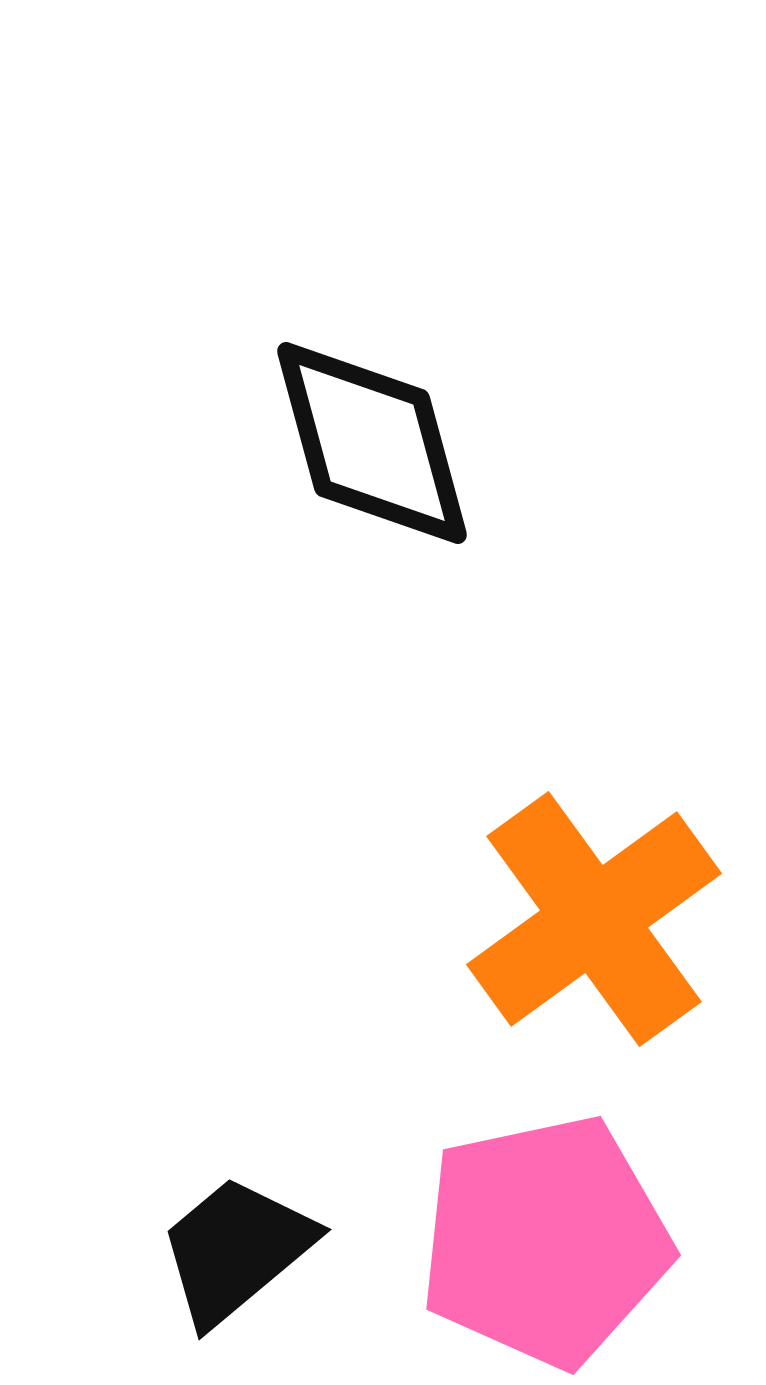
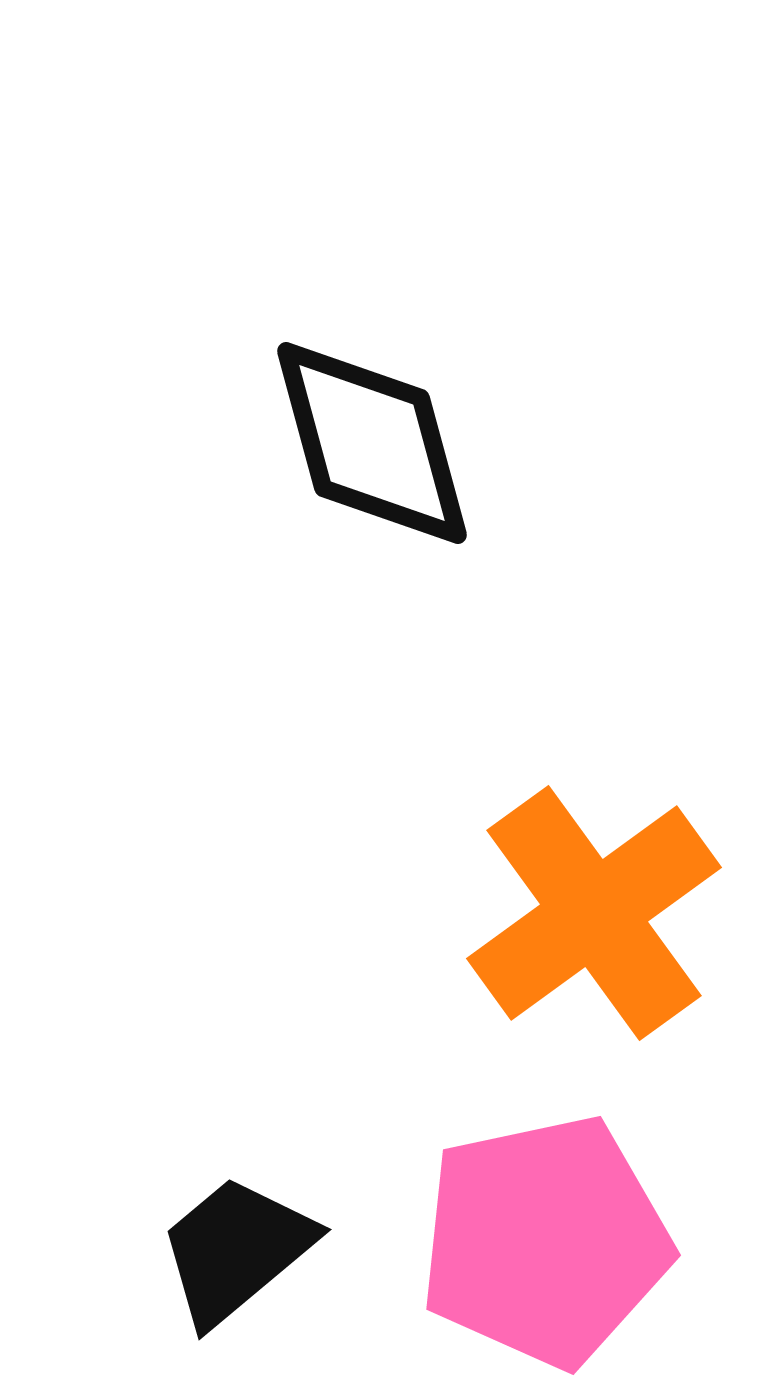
orange cross: moved 6 px up
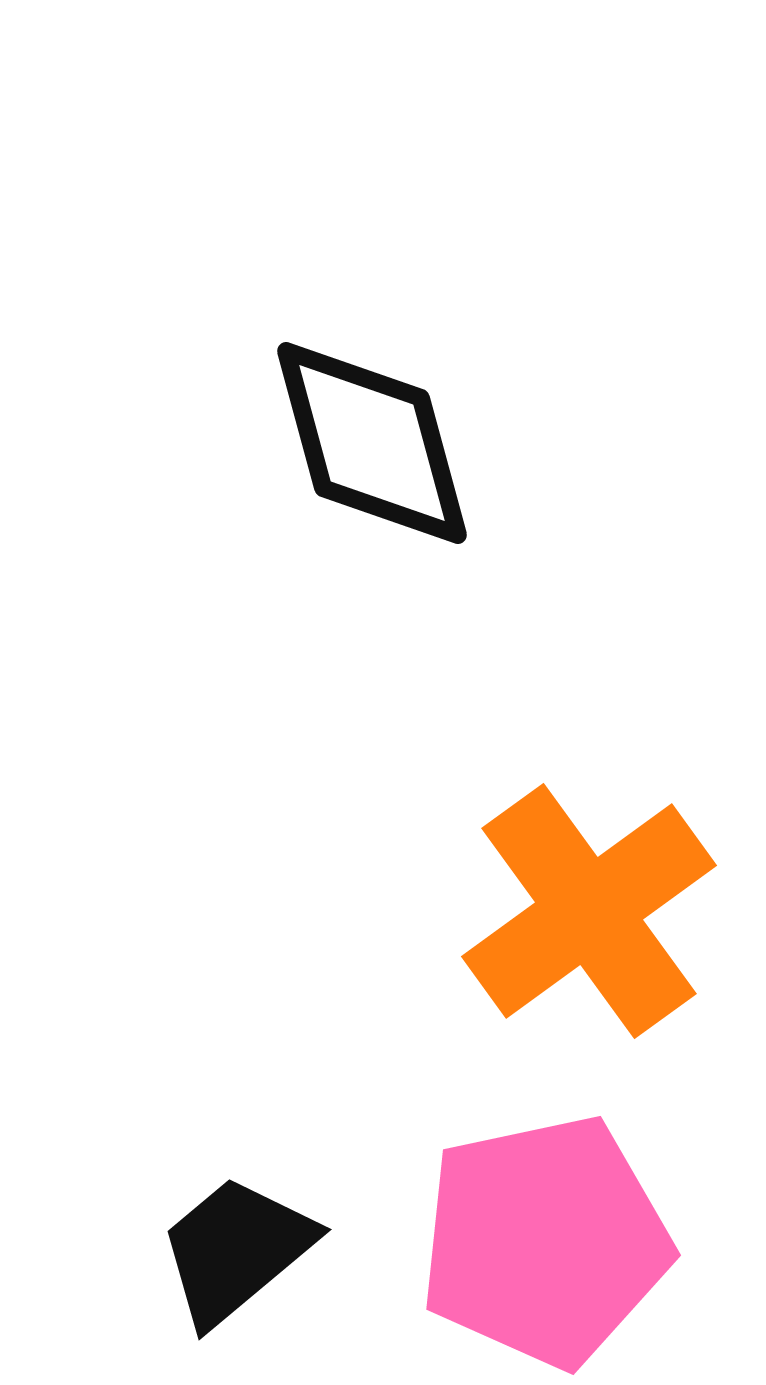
orange cross: moved 5 px left, 2 px up
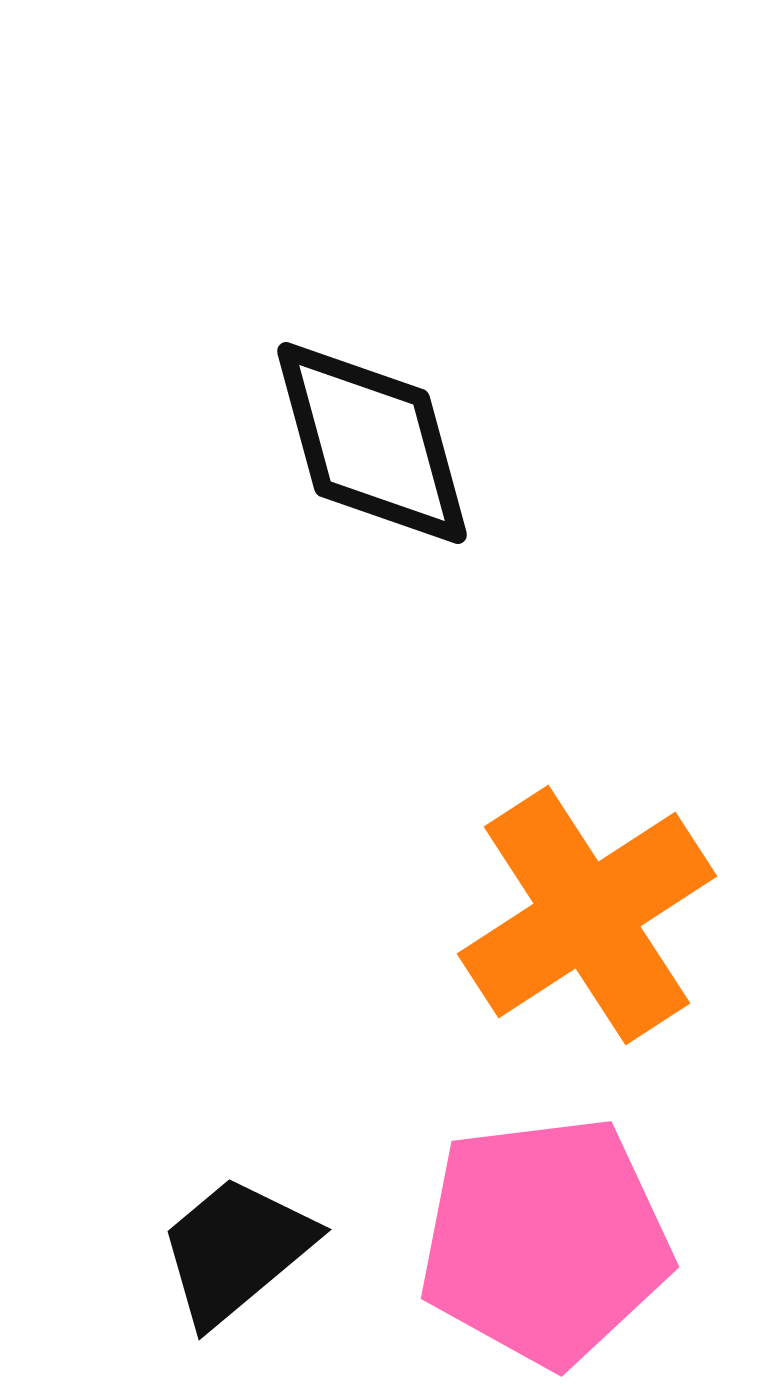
orange cross: moved 2 px left, 4 px down; rotated 3 degrees clockwise
pink pentagon: rotated 5 degrees clockwise
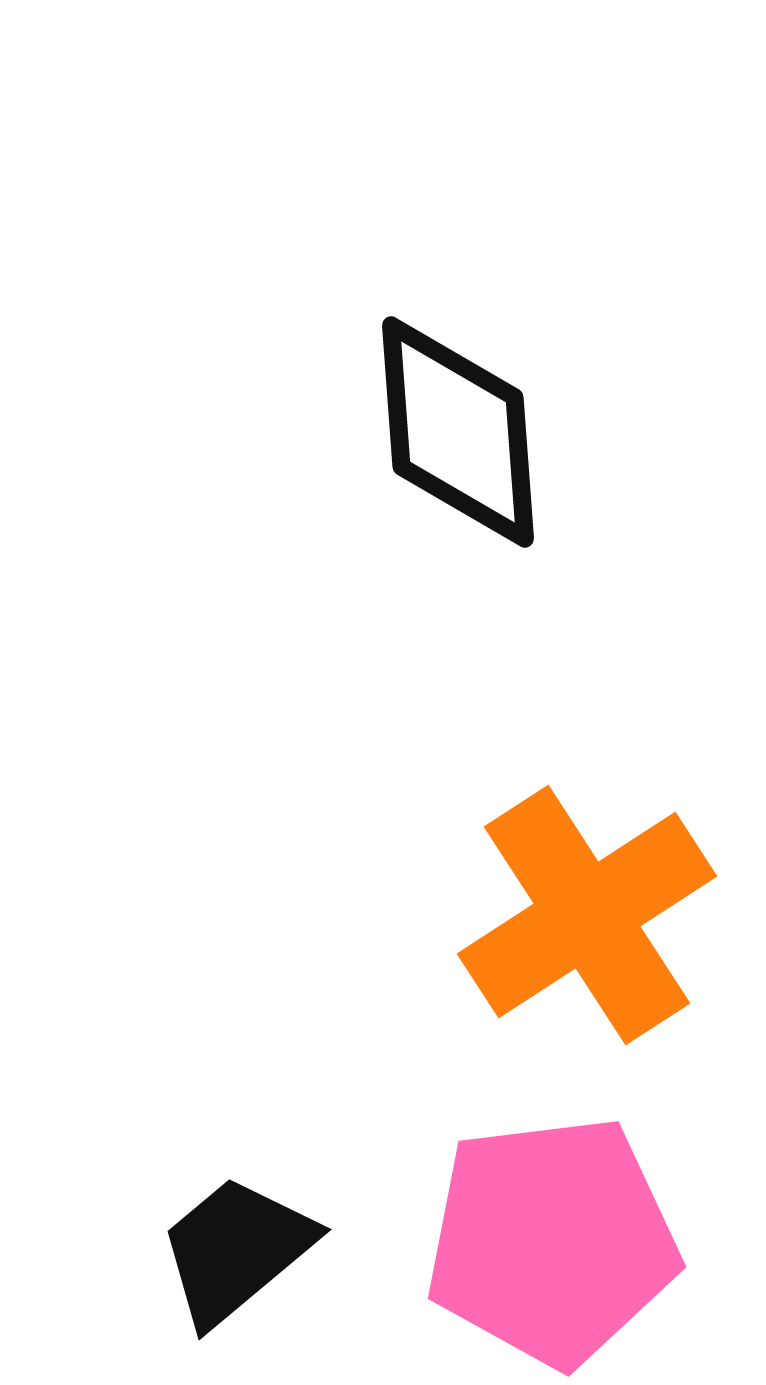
black diamond: moved 86 px right, 11 px up; rotated 11 degrees clockwise
pink pentagon: moved 7 px right
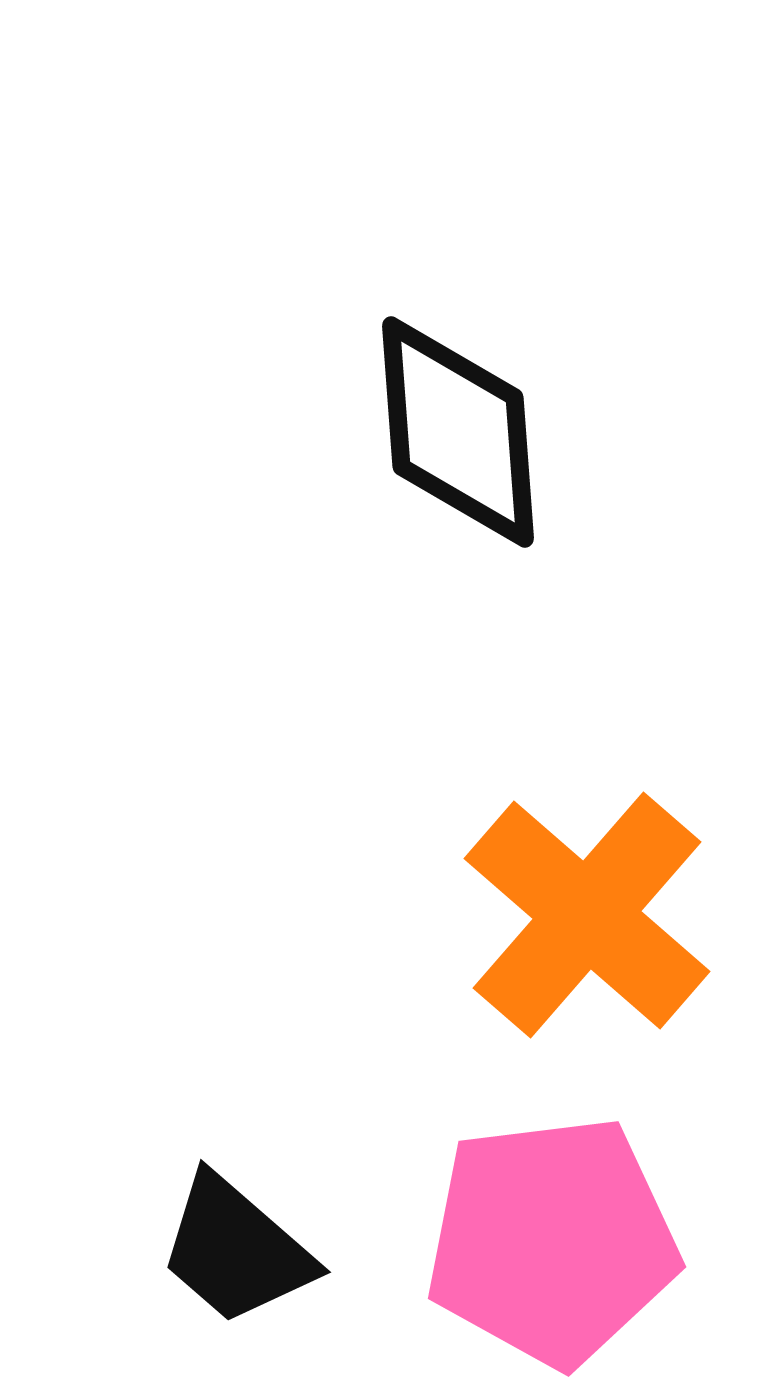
orange cross: rotated 16 degrees counterclockwise
black trapezoid: rotated 99 degrees counterclockwise
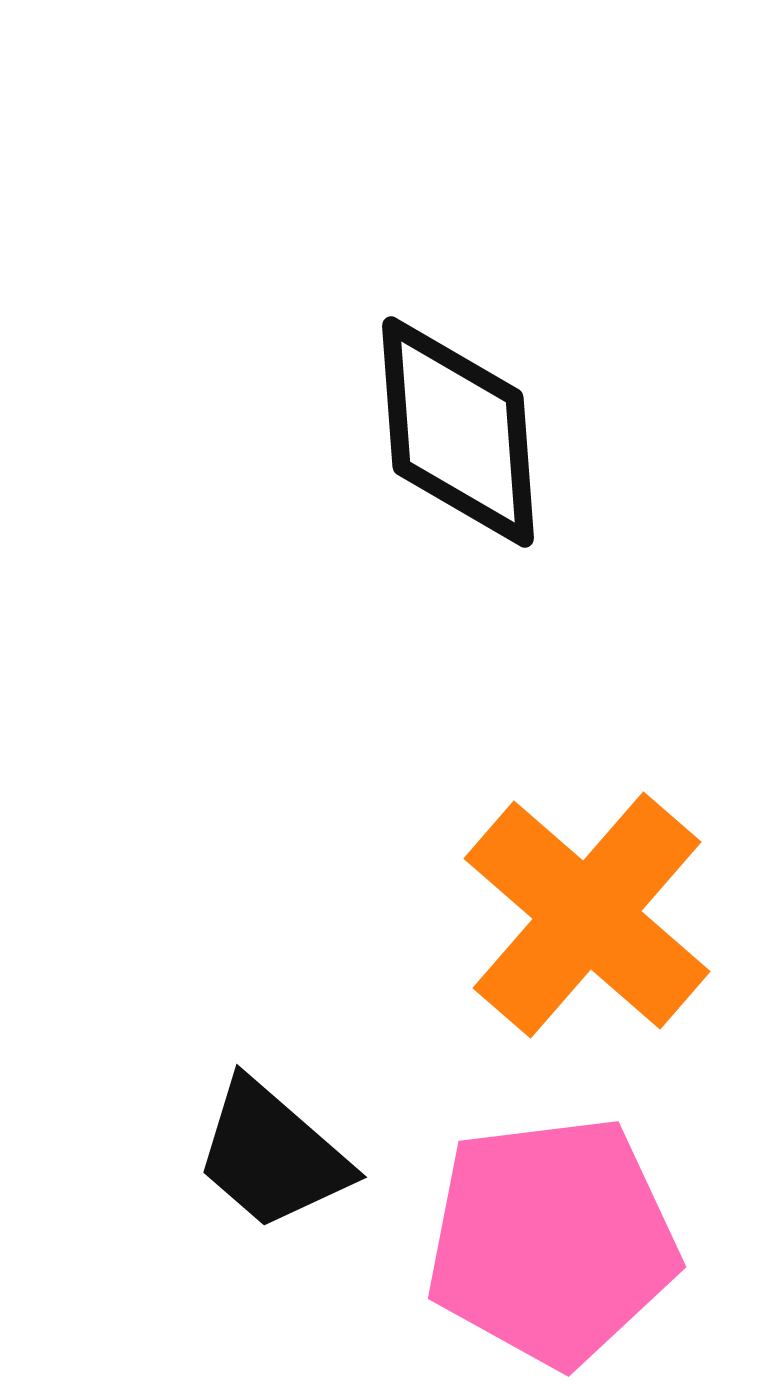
black trapezoid: moved 36 px right, 95 px up
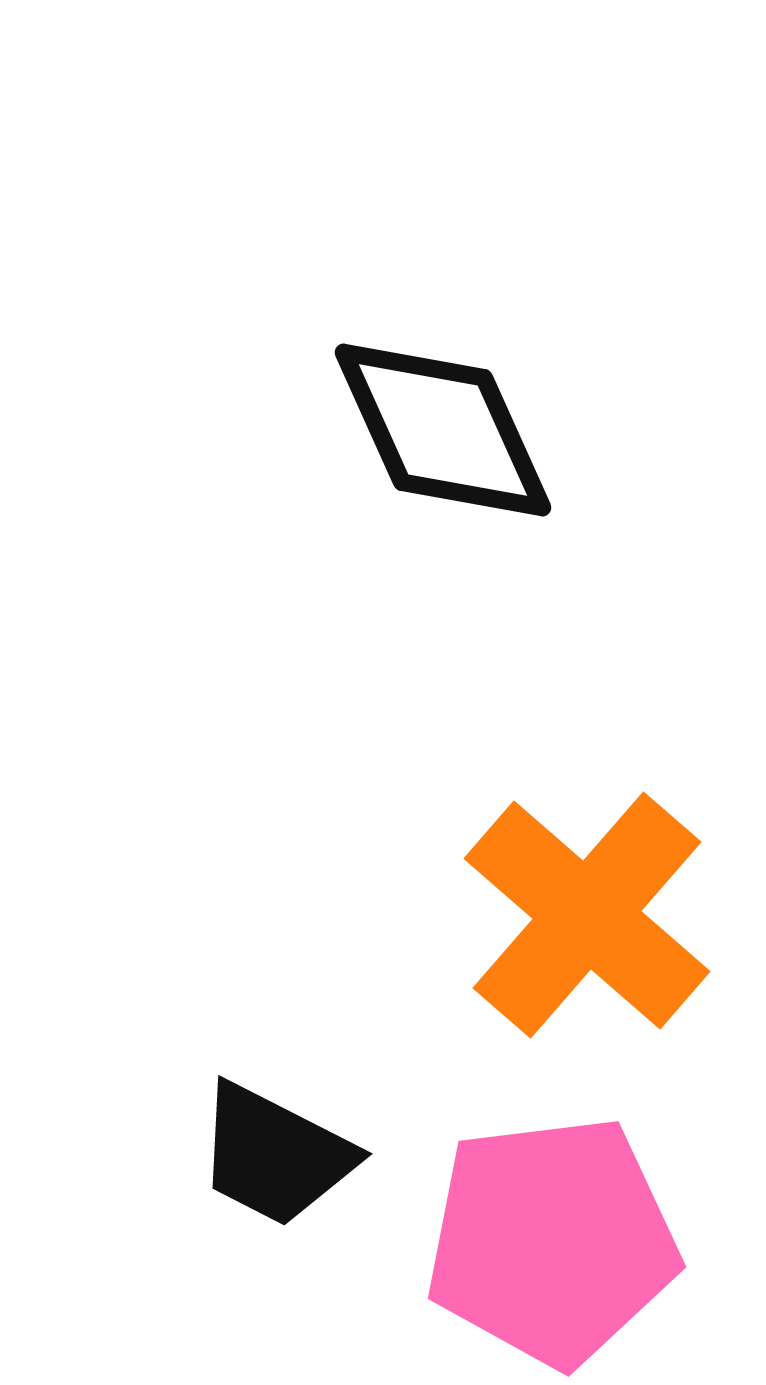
black diamond: moved 15 px left, 2 px up; rotated 20 degrees counterclockwise
black trapezoid: moved 3 px right; rotated 14 degrees counterclockwise
